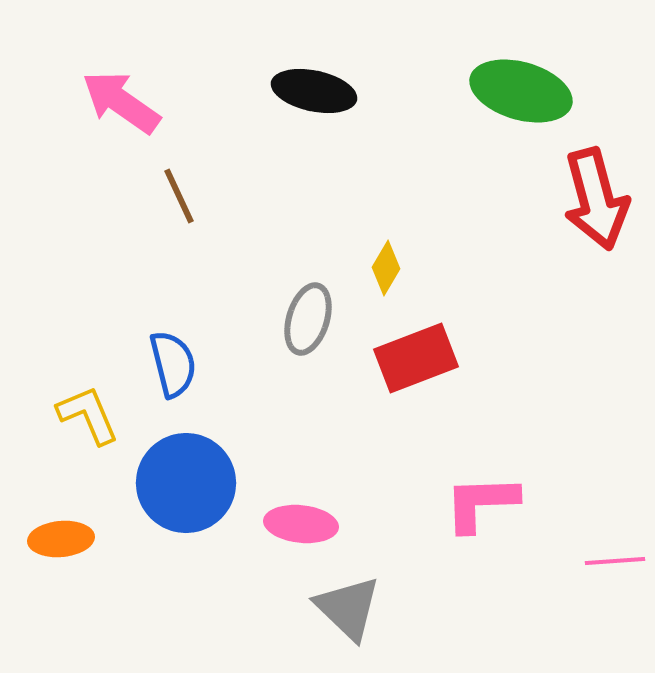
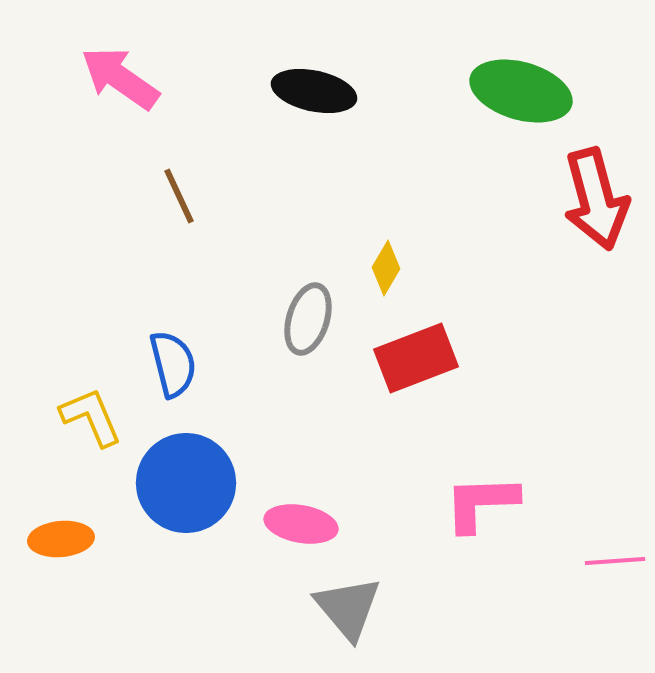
pink arrow: moved 1 px left, 24 px up
yellow L-shape: moved 3 px right, 2 px down
pink ellipse: rotated 4 degrees clockwise
gray triangle: rotated 6 degrees clockwise
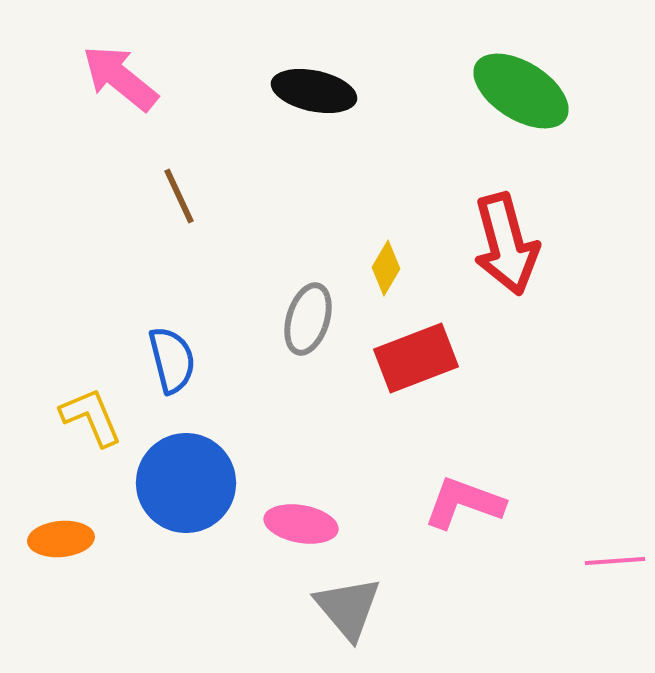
pink arrow: rotated 4 degrees clockwise
green ellipse: rotated 16 degrees clockwise
red arrow: moved 90 px left, 45 px down
blue semicircle: moved 1 px left, 4 px up
pink L-shape: moved 17 px left; rotated 22 degrees clockwise
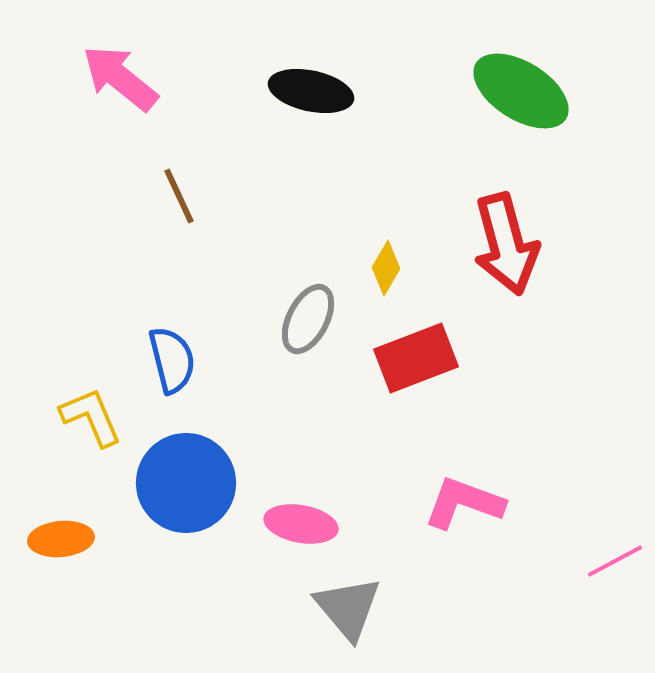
black ellipse: moved 3 px left
gray ellipse: rotated 10 degrees clockwise
pink line: rotated 24 degrees counterclockwise
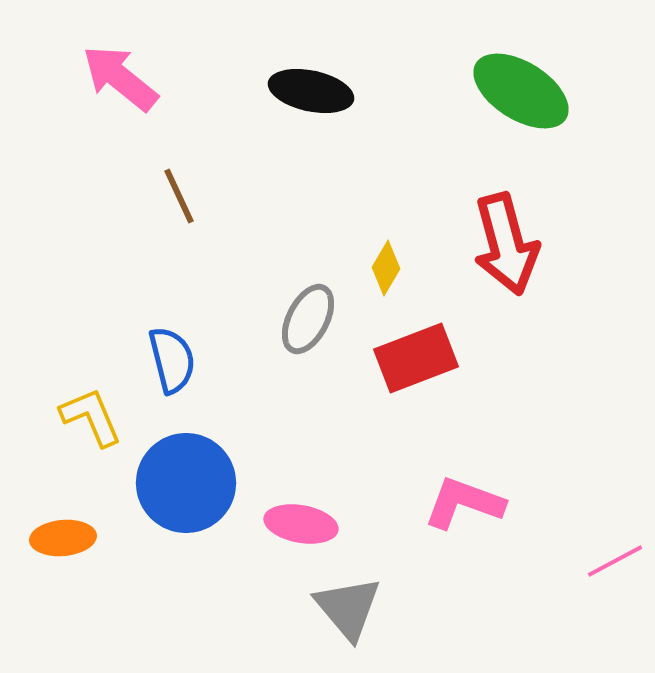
orange ellipse: moved 2 px right, 1 px up
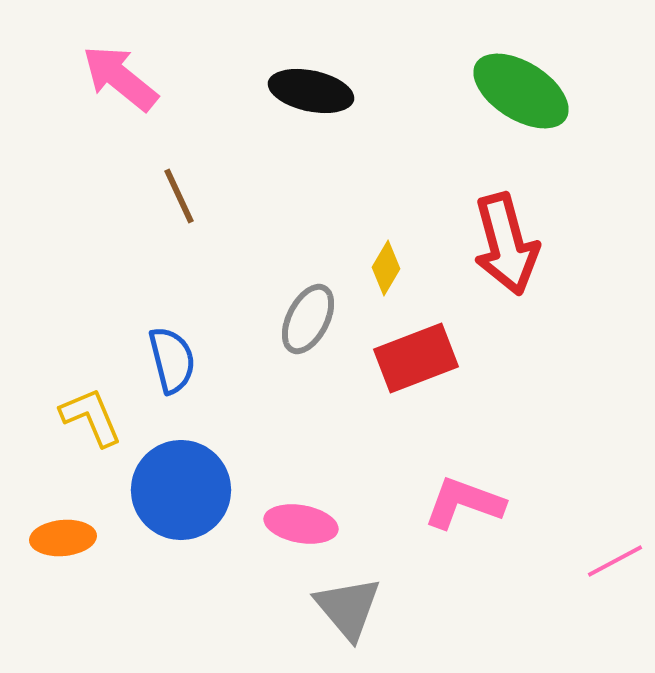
blue circle: moved 5 px left, 7 px down
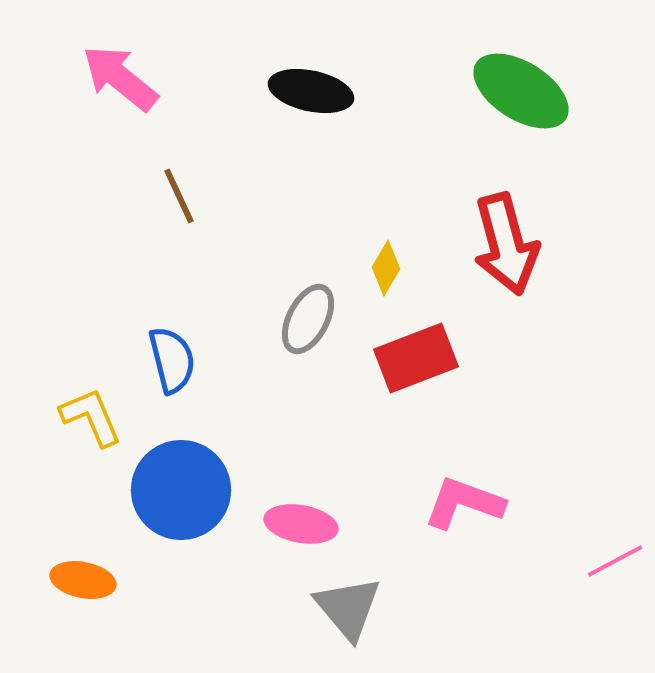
orange ellipse: moved 20 px right, 42 px down; rotated 16 degrees clockwise
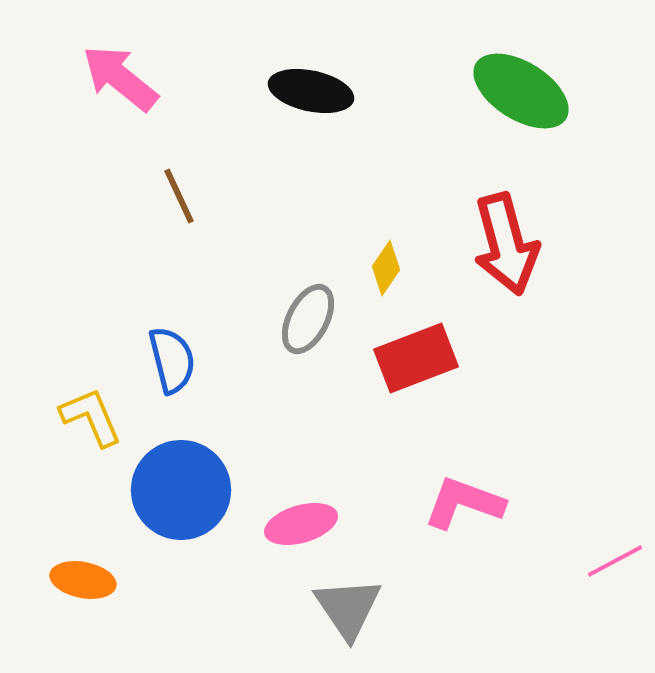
yellow diamond: rotated 4 degrees clockwise
pink ellipse: rotated 26 degrees counterclockwise
gray triangle: rotated 6 degrees clockwise
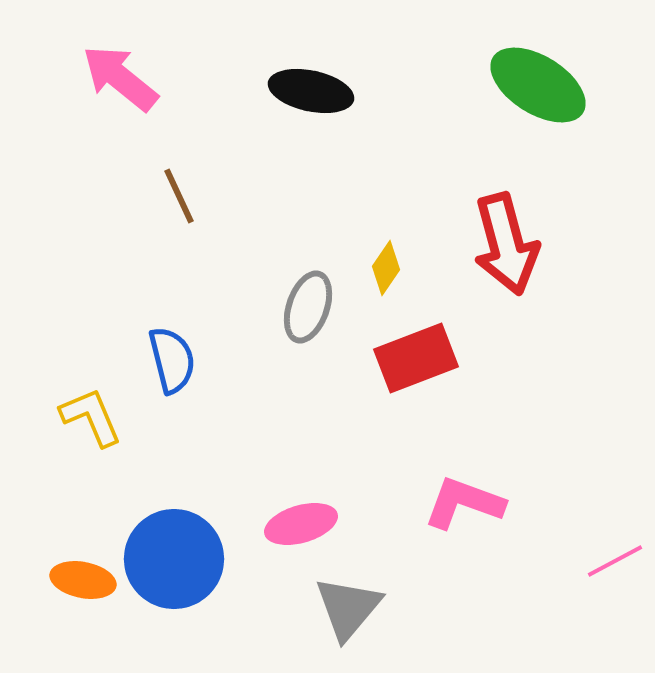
green ellipse: moved 17 px right, 6 px up
gray ellipse: moved 12 px up; rotated 8 degrees counterclockwise
blue circle: moved 7 px left, 69 px down
gray triangle: rotated 14 degrees clockwise
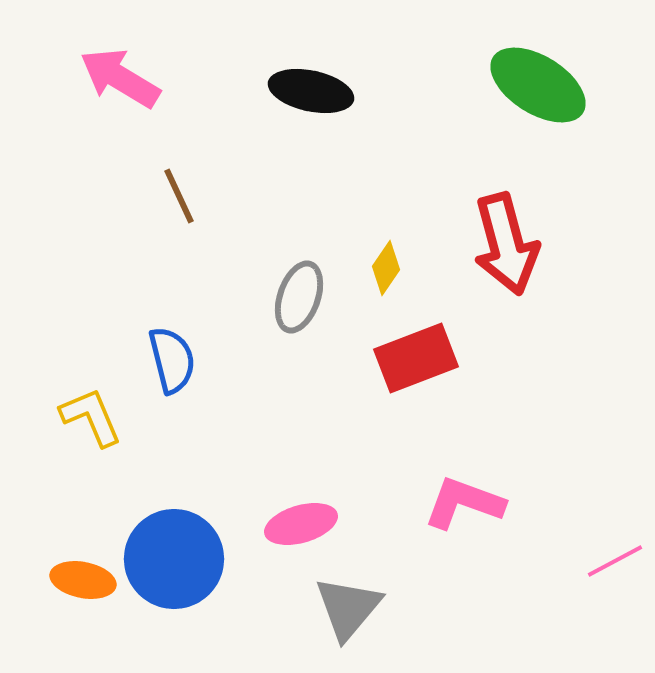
pink arrow: rotated 8 degrees counterclockwise
gray ellipse: moved 9 px left, 10 px up
